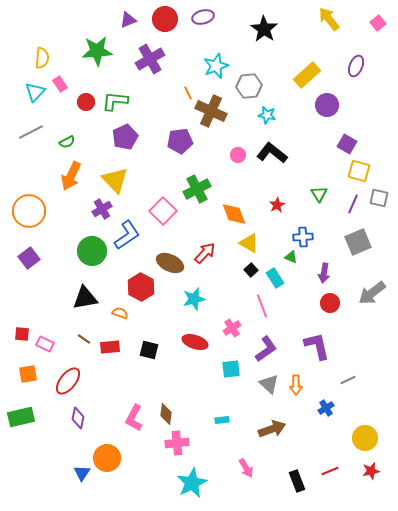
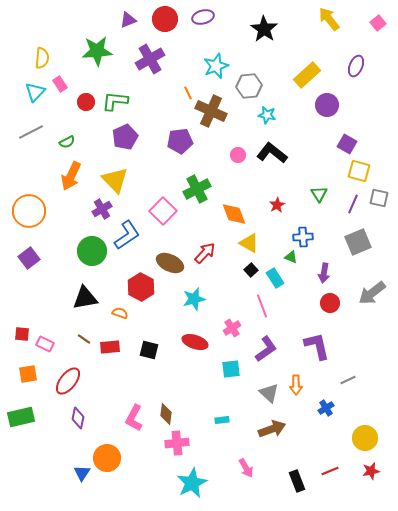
gray triangle at (269, 384): moved 9 px down
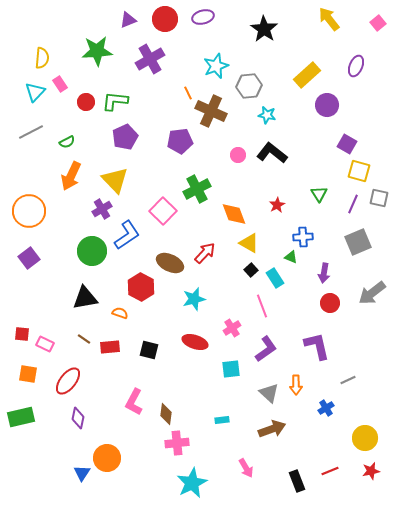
orange square at (28, 374): rotated 18 degrees clockwise
pink L-shape at (134, 418): moved 16 px up
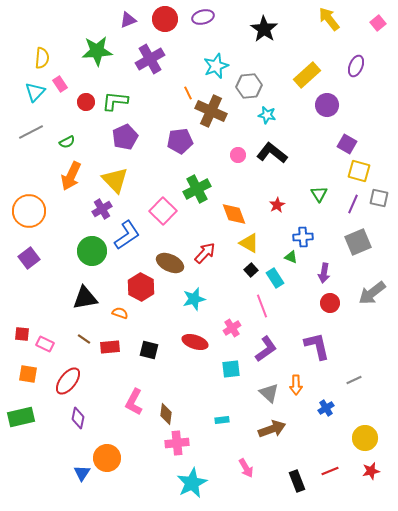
gray line at (348, 380): moved 6 px right
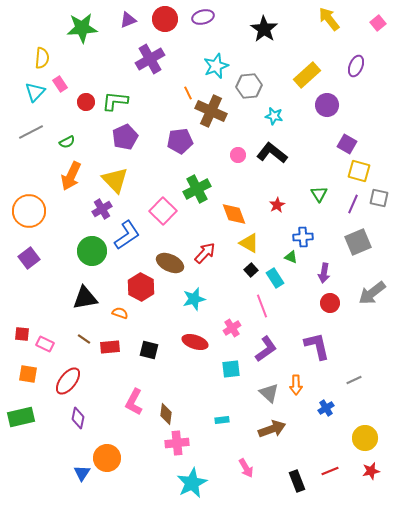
green star at (97, 51): moved 15 px left, 23 px up
cyan star at (267, 115): moved 7 px right, 1 px down
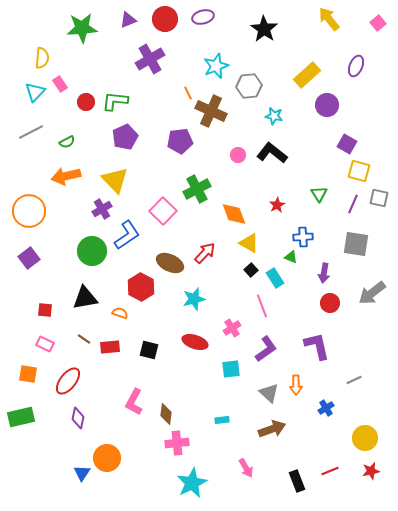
orange arrow at (71, 176): moved 5 px left; rotated 52 degrees clockwise
gray square at (358, 242): moved 2 px left, 2 px down; rotated 32 degrees clockwise
red square at (22, 334): moved 23 px right, 24 px up
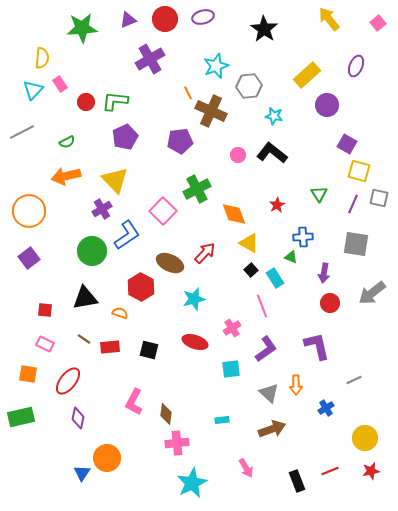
cyan triangle at (35, 92): moved 2 px left, 2 px up
gray line at (31, 132): moved 9 px left
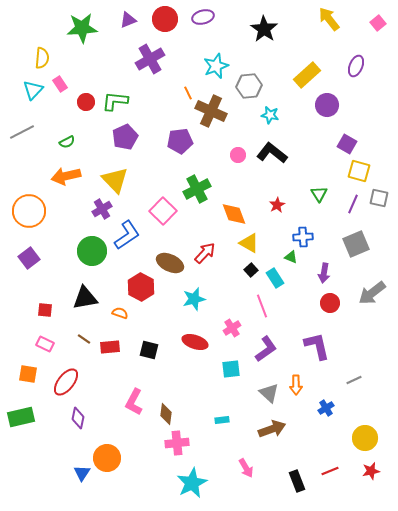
cyan star at (274, 116): moved 4 px left, 1 px up
gray square at (356, 244): rotated 32 degrees counterclockwise
red ellipse at (68, 381): moved 2 px left, 1 px down
